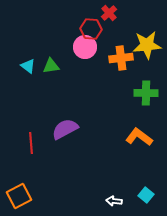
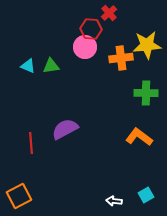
cyan triangle: rotated 14 degrees counterclockwise
cyan square: rotated 21 degrees clockwise
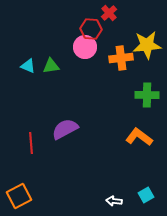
green cross: moved 1 px right, 2 px down
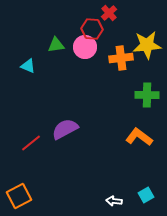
red hexagon: moved 1 px right
green triangle: moved 5 px right, 21 px up
red line: rotated 55 degrees clockwise
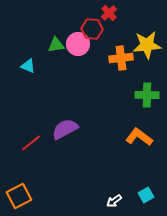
pink circle: moved 7 px left, 3 px up
white arrow: rotated 42 degrees counterclockwise
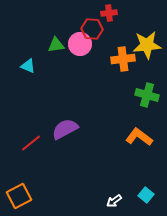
red cross: rotated 35 degrees clockwise
pink circle: moved 2 px right
orange cross: moved 2 px right, 1 px down
green cross: rotated 15 degrees clockwise
cyan square: rotated 21 degrees counterclockwise
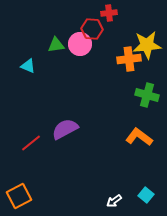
orange cross: moved 6 px right
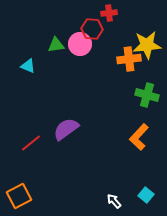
purple semicircle: moved 1 px right; rotated 8 degrees counterclockwise
orange L-shape: rotated 84 degrees counterclockwise
white arrow: rotated 84 degrees clockwise
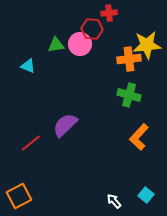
green cross: moved 18 px left
purple semicircle: moved 1 px left, 4 px up; rotated 8 degrees counterclockwise
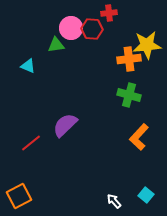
pink circle: moved 9 px left, 16 px up
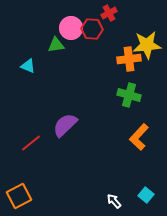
red cross: rotated 21 degrees counterclockwise
